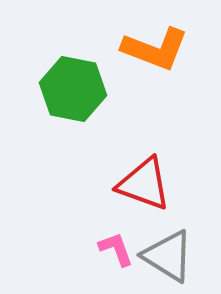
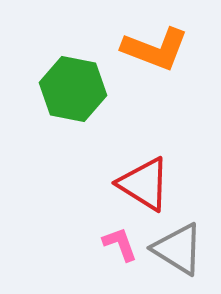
red triangle: rotated 12 degrees clockwise
pink L-shape: moved 4 px right, 5 px up
gray triangle: moved 10 px right, 7 px up
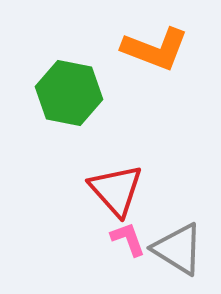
green hexagon: moved 4 px left, 4 px down
red triangle: moved 28 px left, 6 px down; rotated 16 degrees clockwise
pink L-shape: moved 8 px right, 5 px up
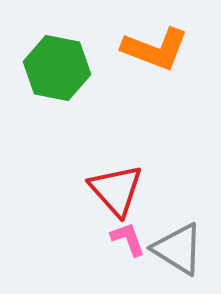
green hexagon: moved 12 px left, 25 px up
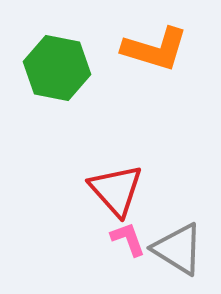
orange L-shape: rotated 4 degrees counterclockwise
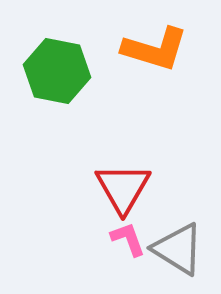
green hexagon: moved 3 px down
red triangle: moved 7 px right, 2 px up; rotated 12 degrees clockwise
